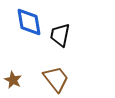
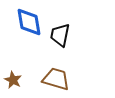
brown trapezoid: rotated 36 degrees counterclockwise
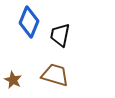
blue diamond: rotated 32 degrees clockwise
brown trapezoid: moved 1 px left, 4 px up
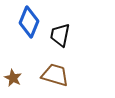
brown star: moved 2 px up
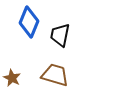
brown star: moved 1 px left
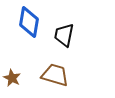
blue diamond: rotated 12 degrees counterclockwise
black trapezoid: moved 4 px right
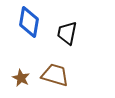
black trapezoid: moved 3 px right, 2 px up
brown star: moved 9 px right
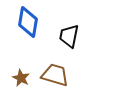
blue diamond: moved 1 px left
black trapezoid: moved 2 px right, 3 px down
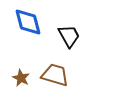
blue diamond: rotated 24 degrees counterclockwise
black trapezoid: rotated 140 degrees clockwise
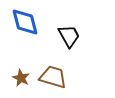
blue diamond: moved 3 px left
brown trapezoid: moved 2 px left, 2 px down
